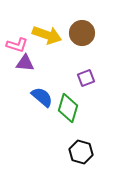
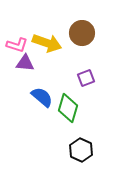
yellow arrow: moved 8 px down
black hexagon: moved 2 px up; rotated 10 degrees clockwise
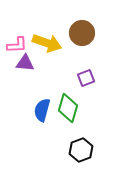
pink L-shape: rotated 20 degrees counterclockwise
blue semicircle: moved 13 px down; rotated 115 degrees counterclockwise
black hexagon: rotated 15 degrees clockwise
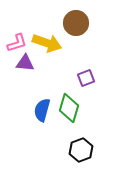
brown circle: moved 6 px left, 10 px up
pink L-shape: moved 2 px up; rotated 15 degrees counterclockwise
green diamond: moved 1 px right
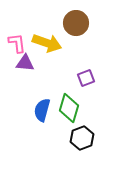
pink L-shape: rotated 80 degrees counterclockwise
black hexagon: moved 1 px right, 12 px up
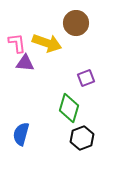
blue semicircle: moved 21 px left, 24 px down
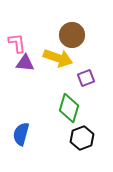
brown circle: moved 4 px left, 12 px down
yellow arrow: moved 11 px right, 15 px down
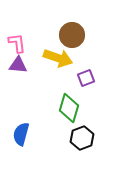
purple triangle: moved 7 px left, 2 px down
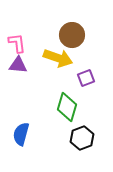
green diamond: moved 2 px left, 1 px up
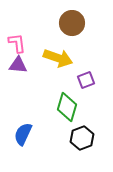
brown circle: moved 12 px up
purple square: moved 2 px down
blue semicircle: moved 2 px right; rotated 10 degrees clockwise
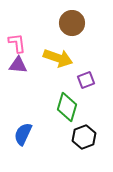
black hexagon: moved 2 px right, 1 px up
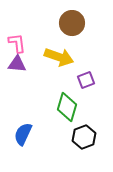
yellow arrow: moved 1 px right, 1 px up
purple triangle: moved 1 px left, 1 px up
